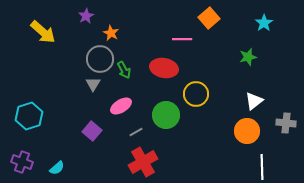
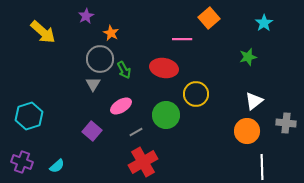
cyan semicircle: moved 2 px up
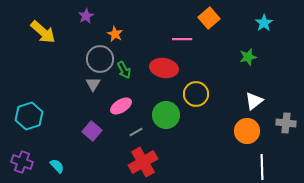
orange star: moved 4 px right, 1 px down
cyan semicircle: rotated 91 degrees counterclockwise
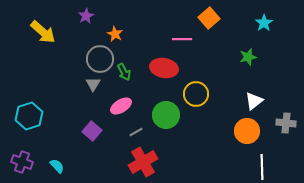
green arrow: moved 2 px down
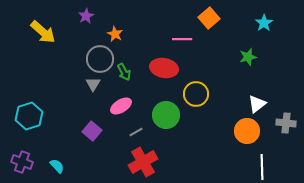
white triangle: moved 3 px right, 3 px down
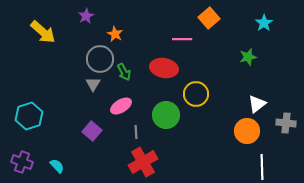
gray line: rotated 64 degrees counterclockwise
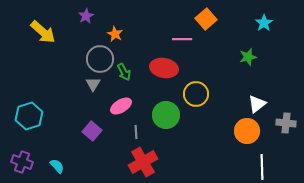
orange square: moved 3 px left, 1 px down
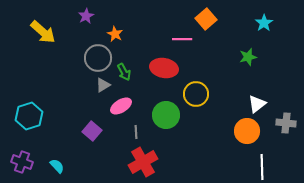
gray circle: moved 2 px left, 1 px up
gray triangle: moved 10 px right, 1 px down; rotated 28 degrees clockwise
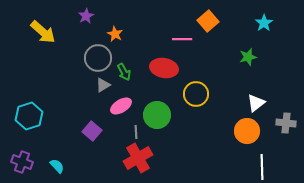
orange square: moved 2 px right, 2 px down
white triangle: moved 1 px left, 1 px up
green circle: moved 9 px left
red cross: moved 5 px left, 4 px up
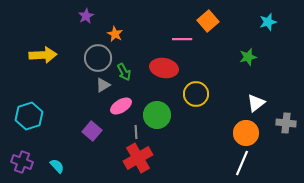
cyan star: moved 4 px right, 1 px up; rotated 18 degrees clockwise
yellow arrow: moved 23 px down; rotated 44 degrees counterclockwise
orange circle: moved 1 px left, 2 px down
white line: moved 20 px left, 4 px up; rotated 25 degrees clockwise
